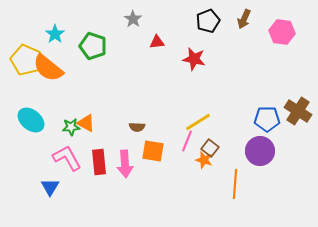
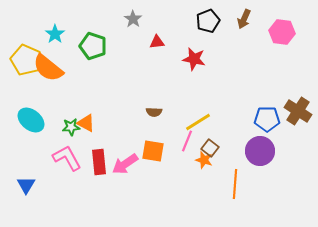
brown semicircle: moved 17 px right, 15 px up
pink arrow: rotated 60 degrees clockwise
blue triangle: moved 24 px left, 2 px up
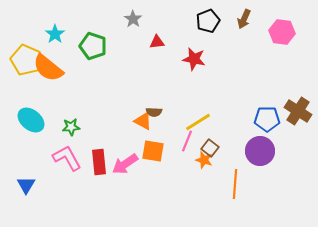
orange triangle: moved 57 px right, 2 px up
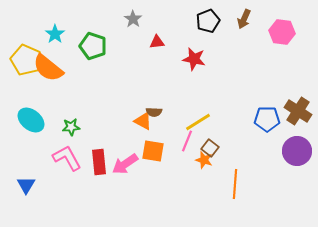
purple circle: moved 37 px right
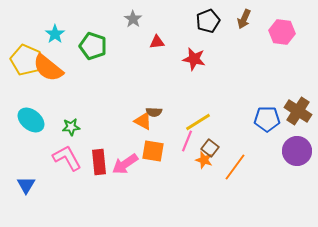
orange line: moved 17 px up; rotated 32 degrees clockwise
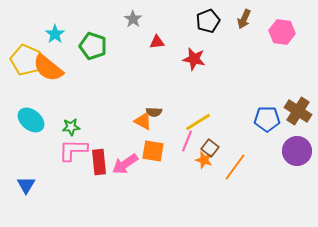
pink L-shape: moved 6 px right, 8 px up; rotated 60 degrees counterclockwise
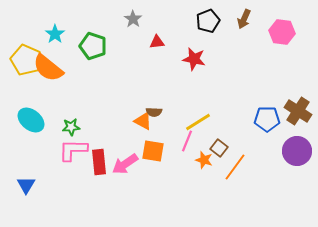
brown square: moved 9 px right
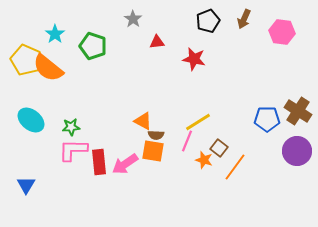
brown semicircle: moved 2 px right, 23 px down
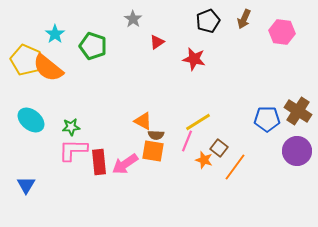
red triangle: rotated 28 degrees counterclockwise
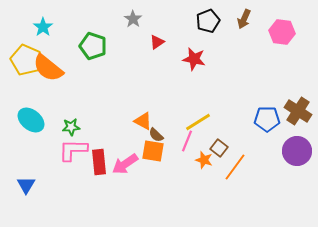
cyan star: moved 12 px left, 7 px up
brown semicircle: rotated 42 degrees clockwise
